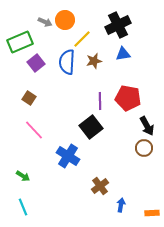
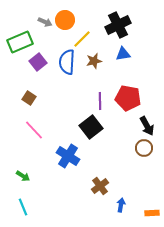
purple square: moved 2 px right, 1 px up
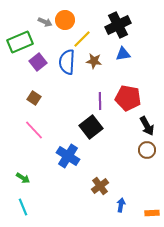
brown star: rotated 21 degrees clockwise
brown square: moved 5 px right
brown circle: moved 3 px right, 2 px down
green arrow: moved 2 px down
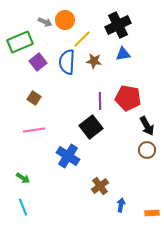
pink line: rotated 55 degrees counterclockwise
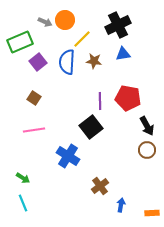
cyan line: moved 4 px up
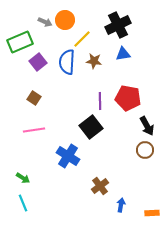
brown circle: moved 2 px left
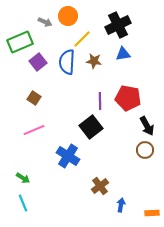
orange circle: moved 3 px right, 4 px up
pink line: rotated 15 degrees counterclockwise
